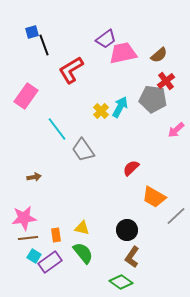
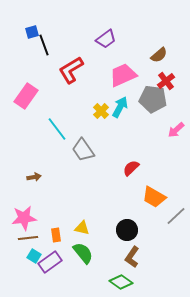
pink trapezoid: moved 22 px down; rotated 12 degrees counterclockwise
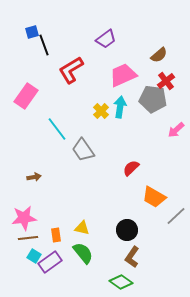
cyan arrow: rotated 20 degrees counterclockwise
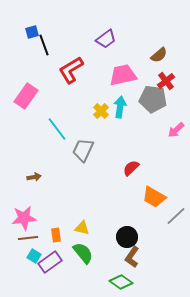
pink trapezoid: rotated 12 degrees clockwise
gray trapezoid: rotated 60 degrees clockwise
black circle: moved 7 px down
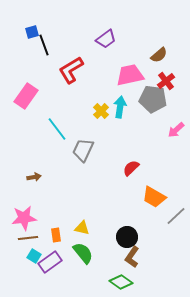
pink trapezoid: moved 7 px right
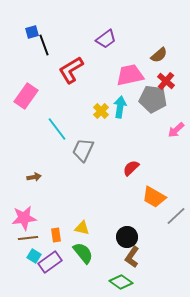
red cross: rotated 12 degrees counterclockwise
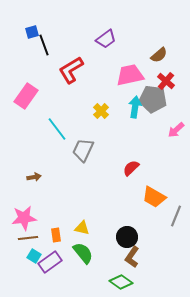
cyan arrow: moved 15 px right
gray line: rotated 25 degrees counterclockwise
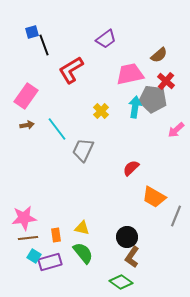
pink trapezoid: moved 1 px up
brown arrow: moved 7 px left, 52 px up
purple rectangle: rotated 20 degrees clockwise
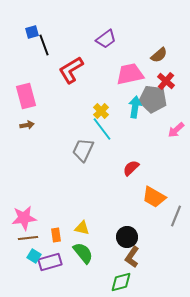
pink rectangle: rotated 50 degrees counterclockwise
cyan line: moved 45 px right
green diamond: rotated 50 degrees counterclockwise
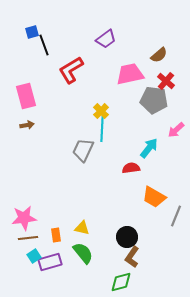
gray pentagon: moved 1 px right, 1 px down
cyan arrow: moved 14 px right, 41 px down; rotated 30 degrees clockwise
cyan line: rotated 40 degrees clockwise
red semicircle: rotated 36 degrees clockwise
cyan square: rotated 24 degrees clockwise
